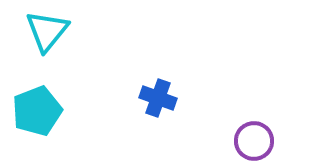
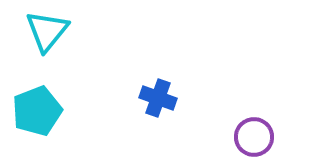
purple circle: moved 4 px up
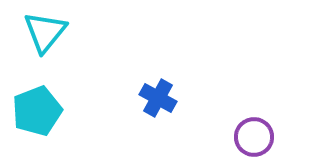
cyan triangle: moved 2 px left, 1 px down
blue cross: rotated 9 degrees clockwise
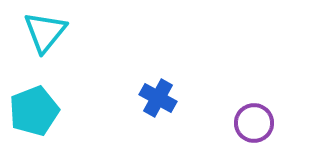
cyan pentagon: moved 3 px left
purple circle: moved 14 px up
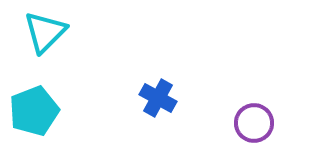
cyan triangle: rotated 6 degrees clockwise
